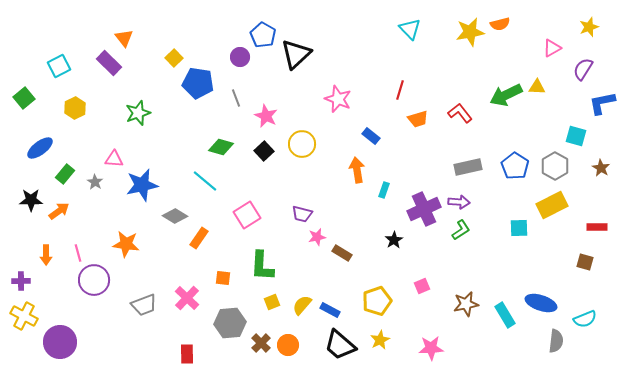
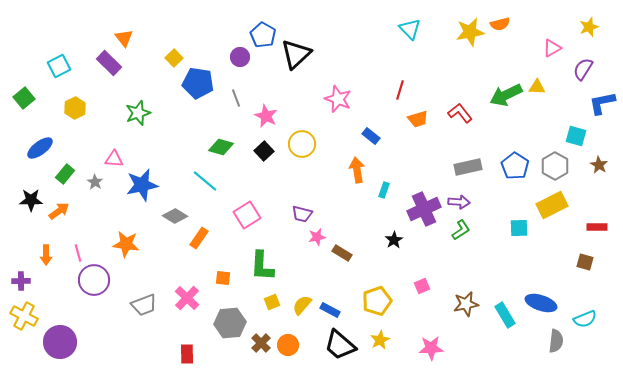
brown star at (601, 168): moved 2 px left, 3 px up
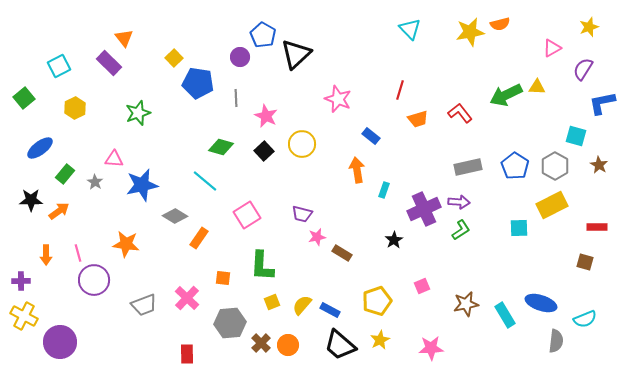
gray line at (236, 98): rotated 18 degrees clockwise
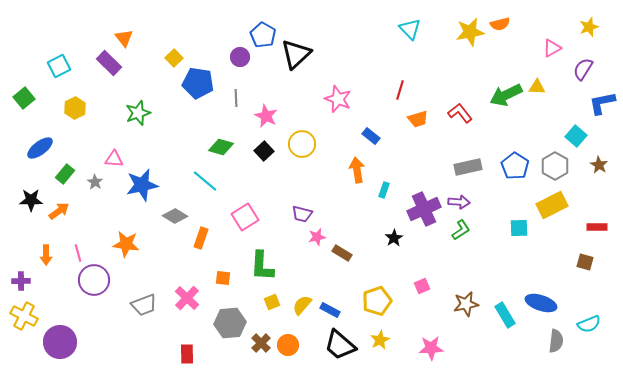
cyan square at (576, 136): rotated 25 degrees clockwise
pink square at (247, 215): moved 2 px left, 2 px down
orange rectangle at (199, 238): moved 2 px right; rotated 15 degrees counterclockwise
black star at (394, 240): moved 2 px up
cyan semicircle at (585, 319): moved 4 px right, 5 px down
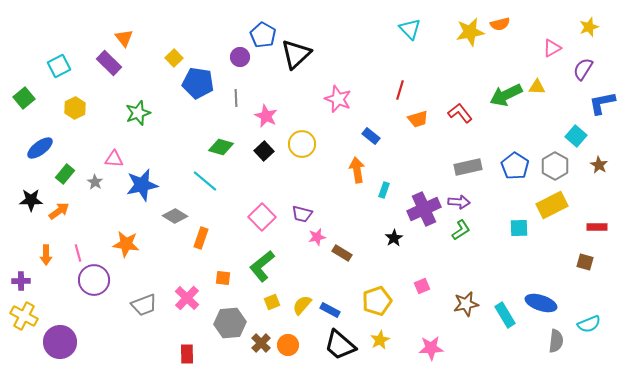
pink square at (245, 217): moved 17 px right; rotated 12 degrees counterclockwise
green L-shape at (262, 266): rotated 48 degrees clockwise
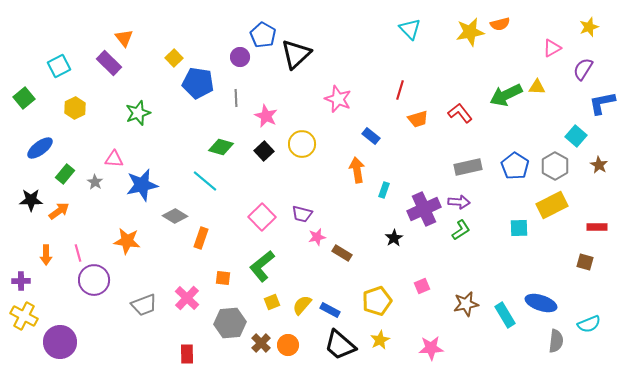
orange star at (126, 244): moved 1 px right, 3 px up
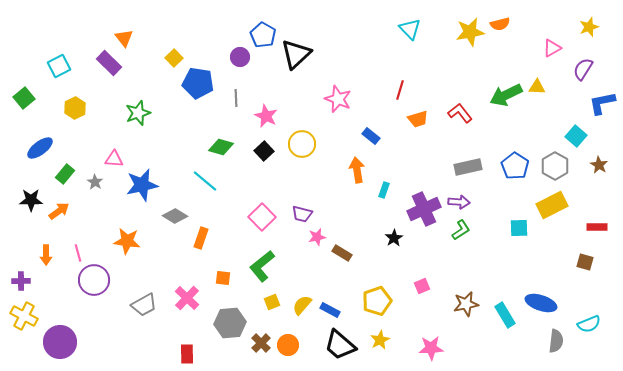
gray trapezoid at (144, 305): rotated 8 degrees counterclockwise
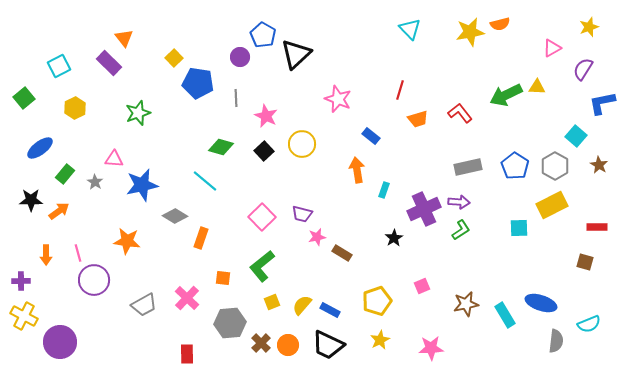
black trapezoid at (340, 345): moved 12 px left; rotated 16 degrees counterclockwise
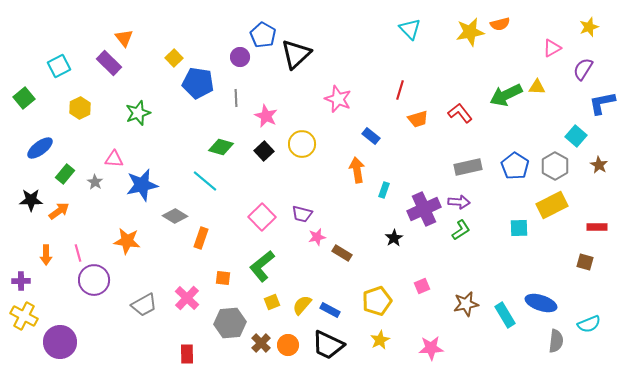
yellow hexagon at (75, 108): moved 5 px right
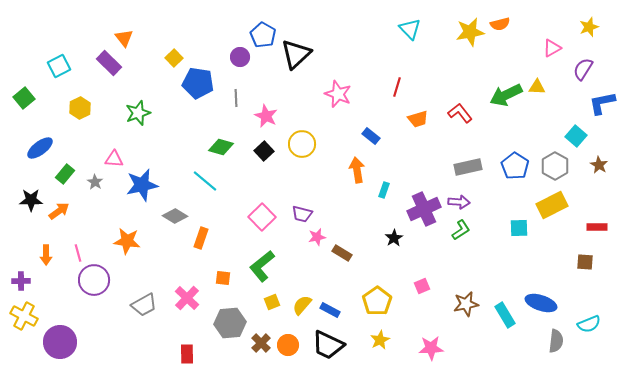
red line at (400, 90): moved 3 px left, 3 px up
pink star at (338, 99): moved 5 px up
brown square at (585, 262): rotated 12 degrees counterclockwise
yellow pentagon at (377, 301): rotated 16 degrees counterclockwise
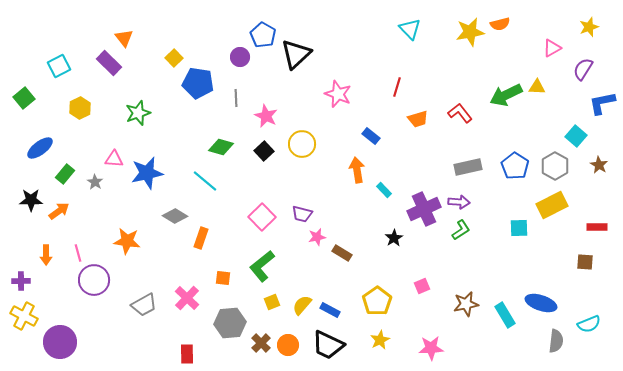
blue star at (142, 185): moved 5 px right, 12 px up
cyan rectangle at (384, 190): rotated 63 degrees counterclockwise
